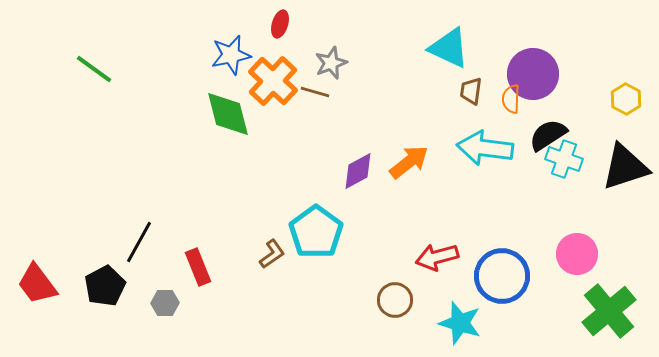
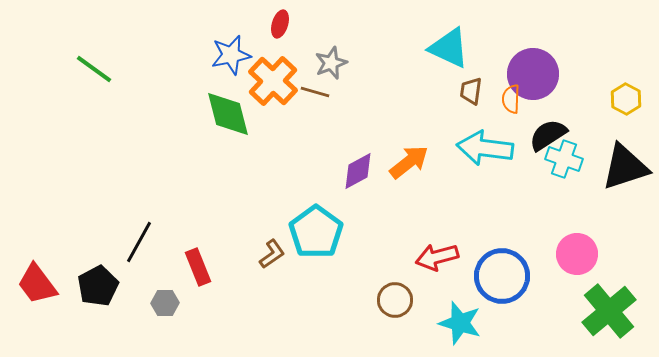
black pentagon: moved 7 px left
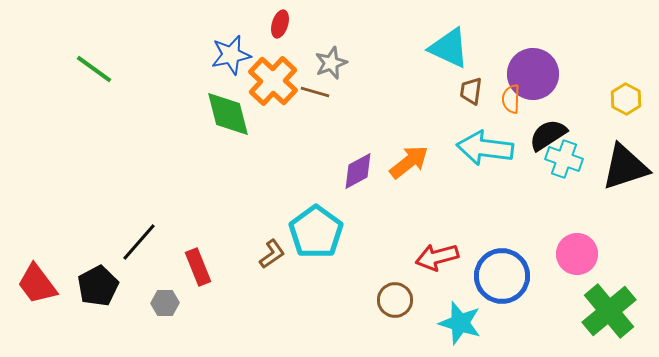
black line: rotated 12 degrees clockwise
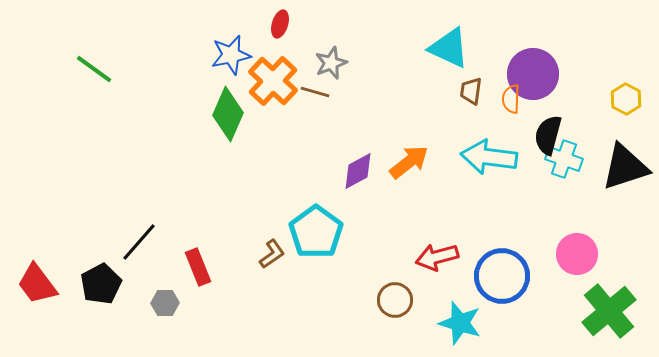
green diamond: rotated 38 degrees clockwise
black semicircle: rotated 42 degrees counterclockwise
cyan arrow: moved 4 px right, 9 px down
black pentagon: moved 3 px right, 2 px up
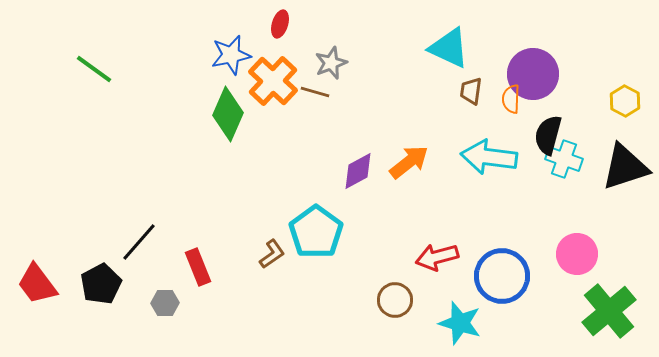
yellow hexagon: moved 1 px left, 2 px down
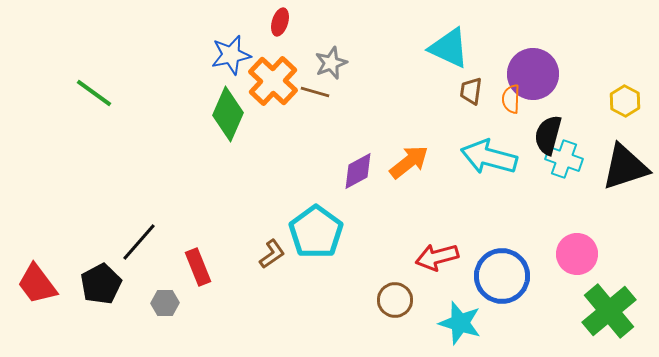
red ellipse: moved 2 px up
green line: moved 24 px down
cyan arrow: rotated 8 degrees clockwise
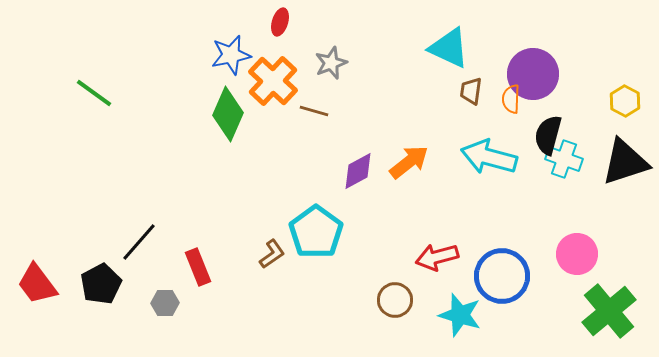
brown line: moved 1 px left, 19 px down
black triangle: moved 5 px up
cyan star: moved 8 px up
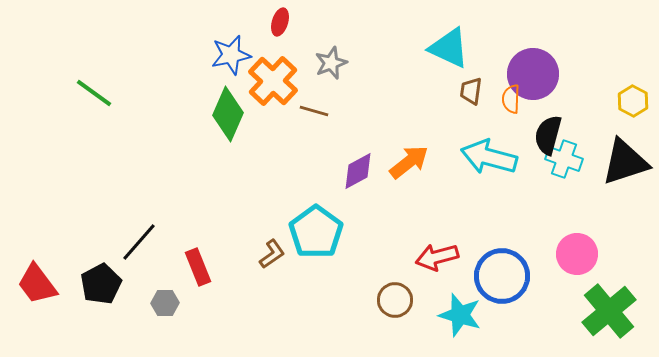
yellow hexagon: moved 8 px right
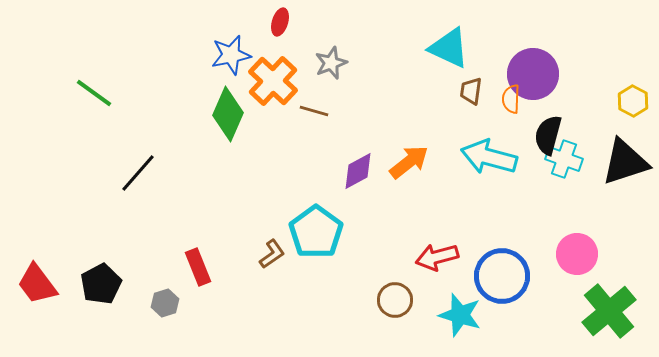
black line: moved 1 px left, 69 px up
gray hexagon: rotated 16 degrees counterclockwise
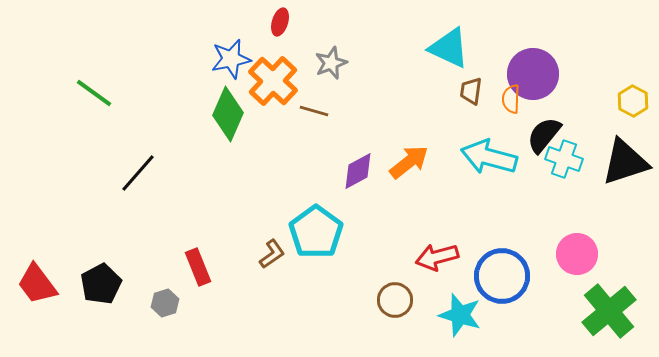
blue star: moved 4 px down
black semicircle: moved 4 px left; rotated 24 degrees clockwise
